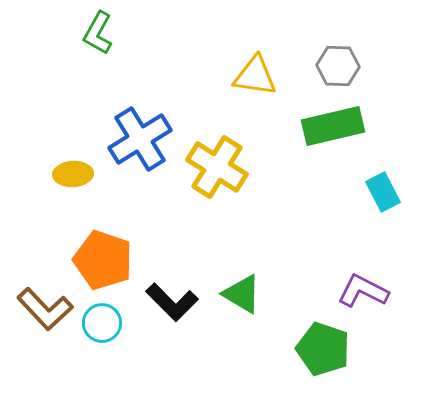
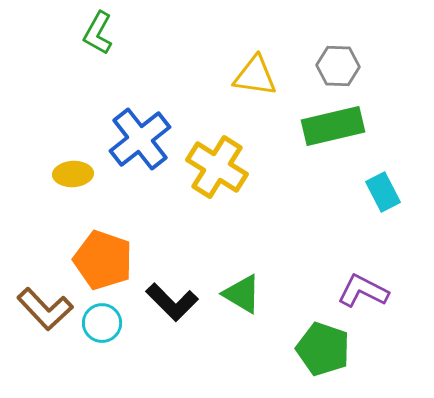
blue cross: rotated 6 degrees counterclockwise
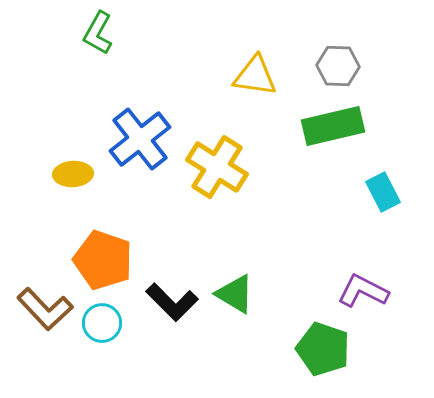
green triangle: moved 7 px left
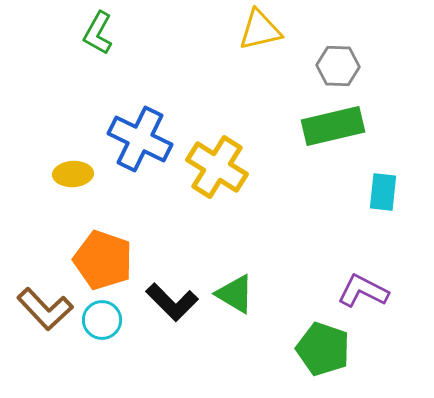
yellow triangle: moved 5 px right, 46 px up; rotated 21 degrees counterclockwise
blue cross: rotated 26 degrees counterclockwise
cyan rectangle: rotated 33 degrees clockwise
cyan circle: moved 3 px up
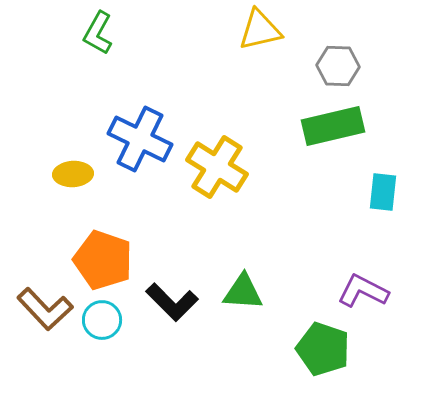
green triangle: moved 8 px right, 2 px up; rotated 27 degrees counterclockwise
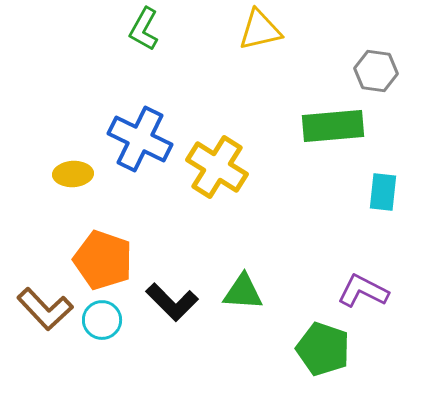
green L-shape: moved 46 px right, 4 px up
gray hexagon: moved 38 px right, 5 px down; rotated 6 degrees clockwise
green rectangle: rotated 8 degrees clockwise
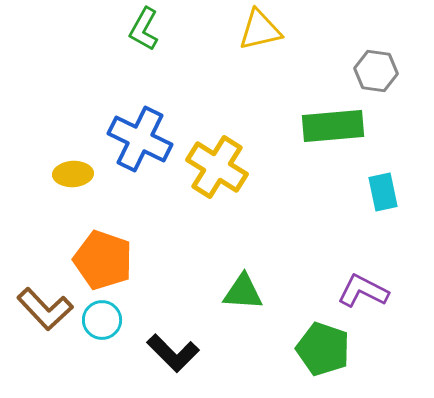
cyan rectangle: rotated 18 degrees counterclockwise
black L-shape: moved 1 px right, 51 px down
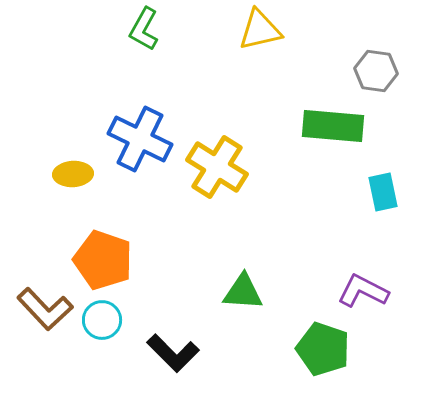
green rectangle: rotated 10 degrees clockwise
